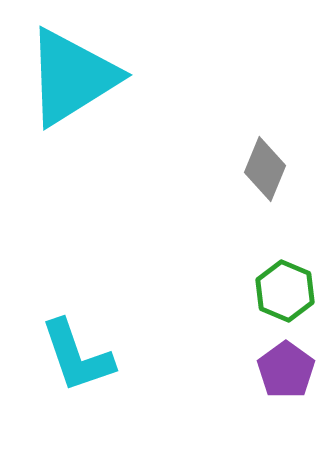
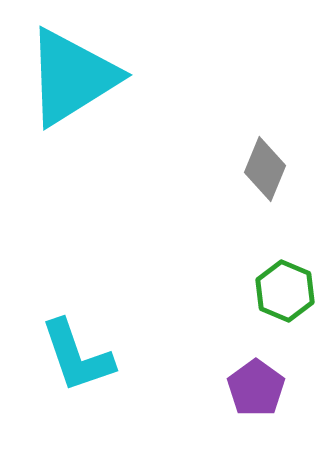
purple pentagon: moved 30 px left, 18 px down
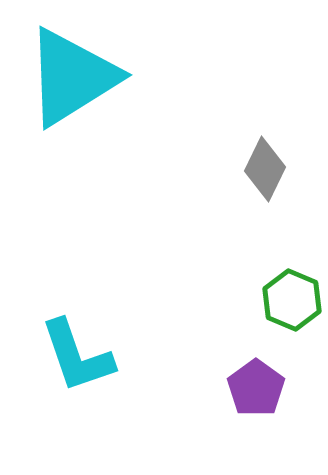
gray diamond: rotated 4 degrees clockwise
green hexagon: moved 7 px right, 9 px down
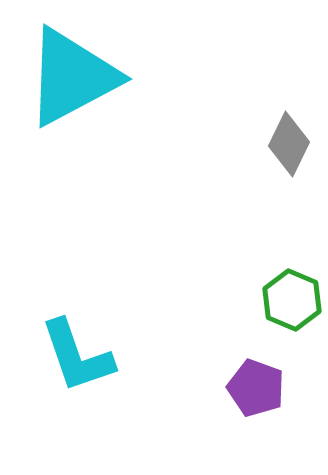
cyan triangle: rotated 4 degrees clockwise
gray diamond: moved 24 px right, 25 px up
purple pentagon: rotated 16 degrees counterclockwise
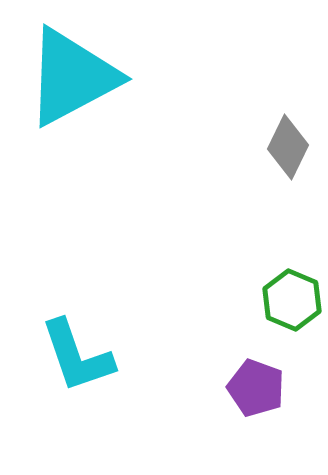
gray diamond: moved 1 px left, 3 px down
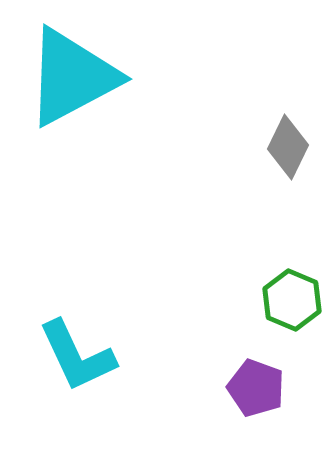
cyan L-shape: rotated 6 degrees counterclockwise
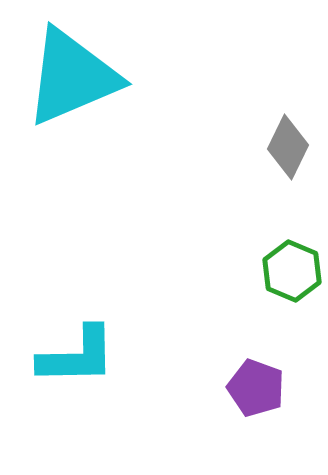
cyan triangle: rotated 5 degrees clockwise
green hexagon: moved 29 px up
cyan L-shape: rotated 66 degrees counterclockwise
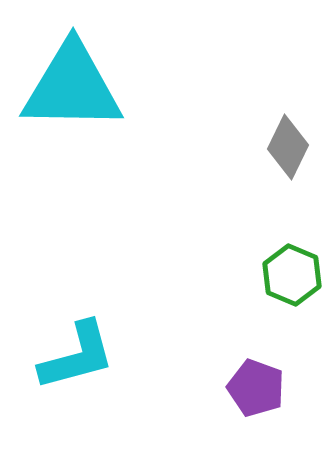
cyan triangle: moved 10 px down; rotated 24 degrees clockwise
green hexagon: moved 4 px down
cyan L-shape: rotated 14 degrees counterclockwise
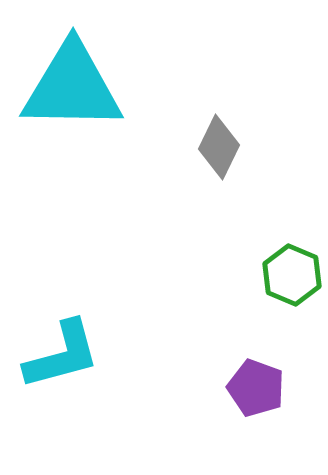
gray diamond: moved 69 px left
cyan L-shape: moved 15 px left, 1 px up
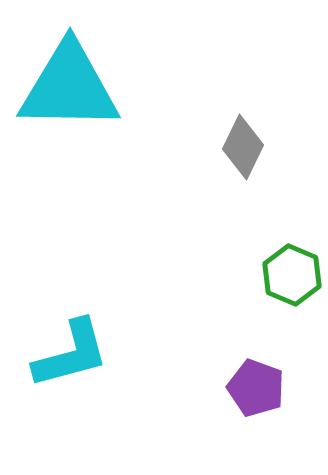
cyan triangle: moved 3 px left
gray diamond: moved 24 px right
cyan L-shape: moved 9 px right, 1 px up
